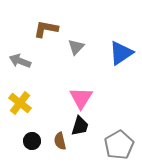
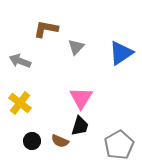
brown semicircle: rotated 54 degrees counterclockwise
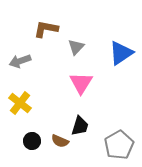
gray arrow: rotated 40 degrees counterclockwise
pink triangle: moved 15 px up
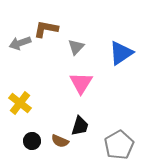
gray arrow: moved 18 px up
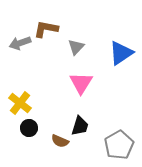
black circle: moved 3 px left, 13 px up
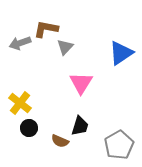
gray triangle: moved 11 px left
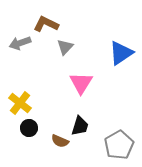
brown L-shape: moved 5 px up; rotated 15 degrees clockwise
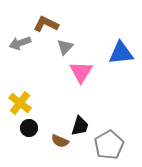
blue triangle: rotated 28 degrees clockwise
pink triangle: moved 11 px up
gray pentagon: moved 10 px left
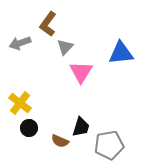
brown L-shape: moved 2 px right; rotated 80 degrees counterclockwise
black trapezoid: moved 1 px right, 1 px down
gray pentagon: rotated 20 degrees clockwise
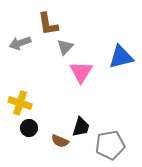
brown L-shape: rotated 45 degrees counterclockwise
blue triangle: moved 4 px down; rotated 8 degrees counterclockwise
yellow cross: rotated 20 degrees counterclockwise
gray pentagon: moved 1 px right
